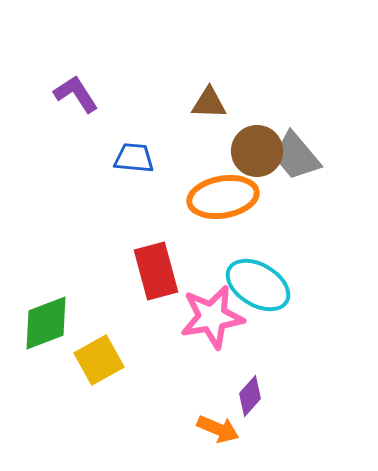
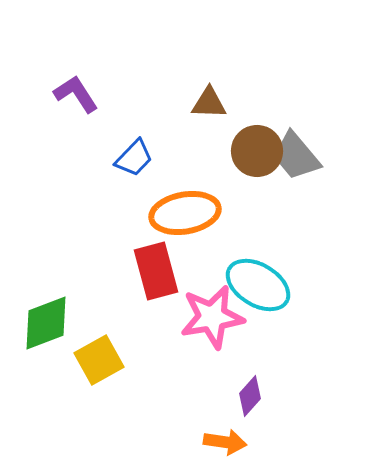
blue trapezoid: rotated 129 degrees clockwise
orange ellipse: moved 38 px left, 16 px down
orange arrow: moved 7 px right, 13 px down; rotated 15 degrees counterclockwise
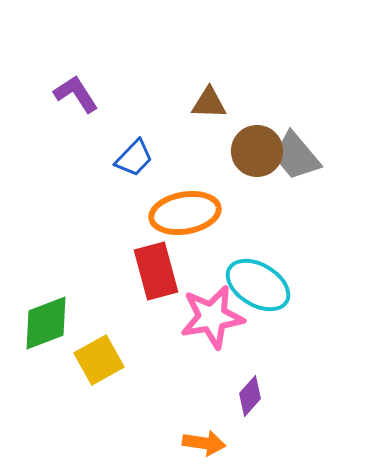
orange arrow: moved 21 px left, 1 px down
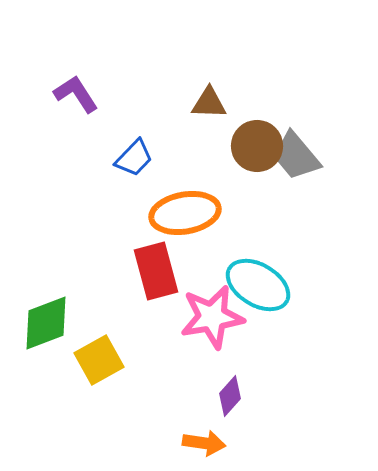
brown circle: moved 5 px up
purple diamond: moved 20 px left
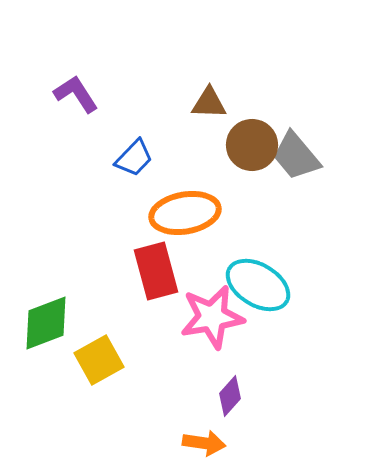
brown circle: moved 5 px left, 1 px up
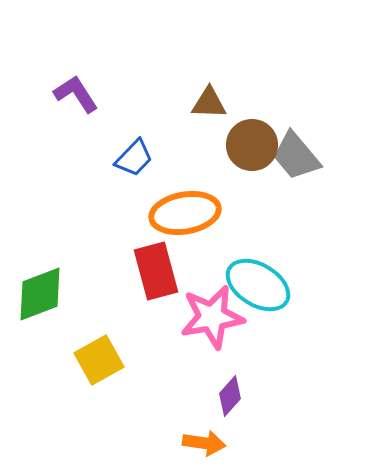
green diamond: moved 6 px left, 29 px up
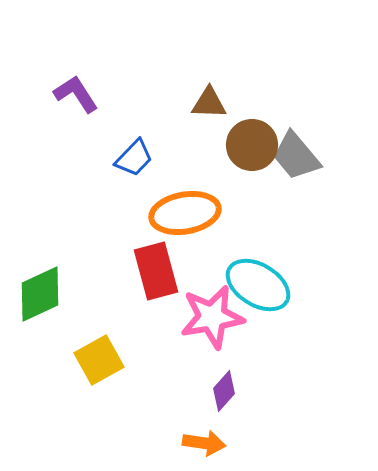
green diamond: rotated 4 degrees counterclockwise
purple diamond: moved 6 px left, 5 px up
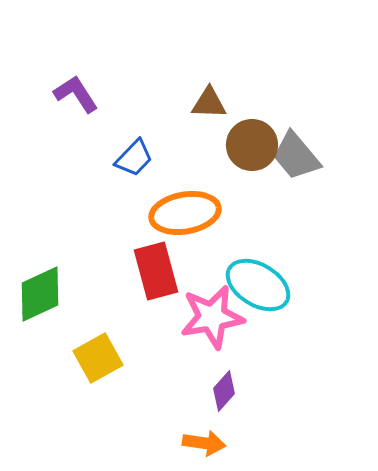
yellow square: moved 1 px left, 2 px up
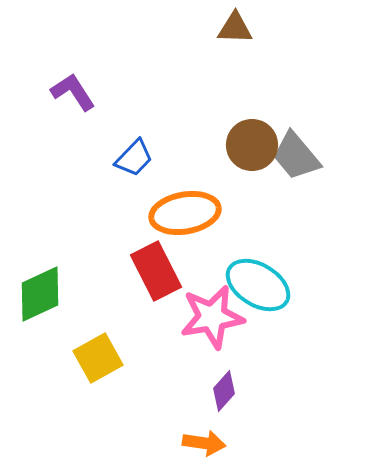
purple L-shape: moved 3 px left, 2 px up
brown triangle: moved 26 px right, 75 px up
red rectangle: rotated 12 degrees counterclockwise
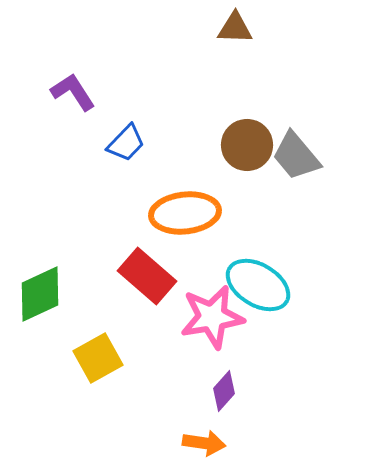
brown circle: moved 5 px left
blue trapezoid: moved 8 px left, 15 px up
orange ellipse: rotated 4 degrees clockwise
red rectangle: moved 9 px left, 5 px down; rotated 22 degrees counterclockwise
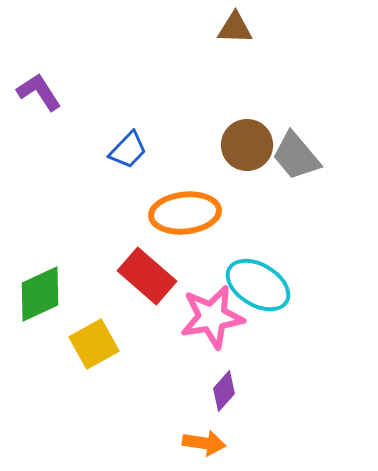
purple L-shape: moved 34 px left
blue trapezoid: moved 2 px right, 7 px down
yellow square: moved 4 px left, 14 px up
